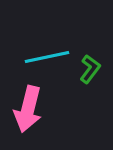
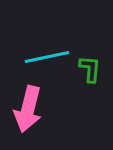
green L-shape: rotated 32 degrees counterclockwise
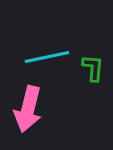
green L-shape: moved 3 px right, 1 px up
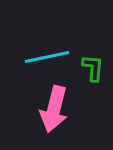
pink arrow: moved 26 px right
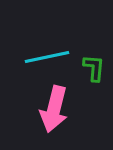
green L-shape: moved 1 px right
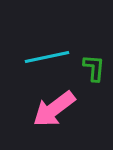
pink arrow: rotated 39 degrees clockwise
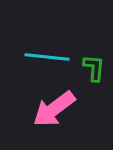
cyan line: rotated 18 degrees clockwise
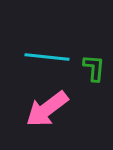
pink arrow: moved 7 px left
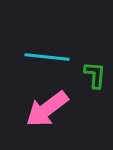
green L-shape: moved 1 px right, 7 px down
